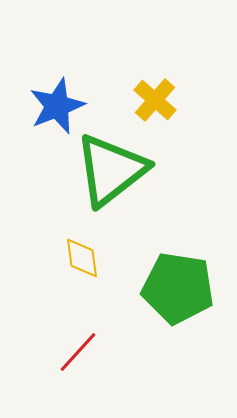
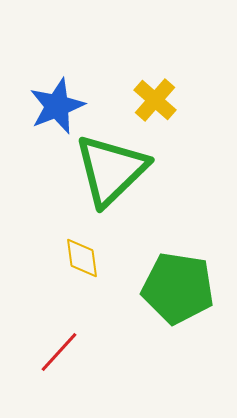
green triangle: rotated 6 degrees counterclockwise
red line: moved 19 px left
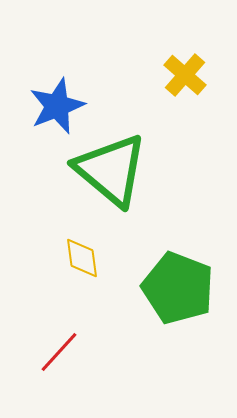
yellow cross: moved 30 px right, 25 px up
green triangle: rotated 36 degrees counterclockwise
green pentagon: rotated 12 degrees clockwise
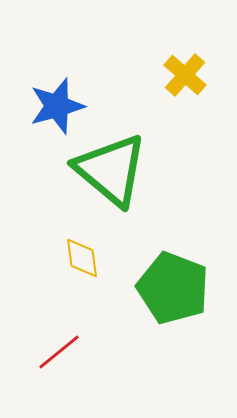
blue star: rotated 6 degrees clockwise
green pentagon: moved 5 px left
red line: rotated 9 degrees clockwise
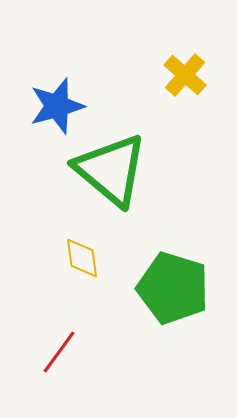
green pentagon: rotated 4 degrees counterclockwise
red line: rotated 15 degrees counterclockwise
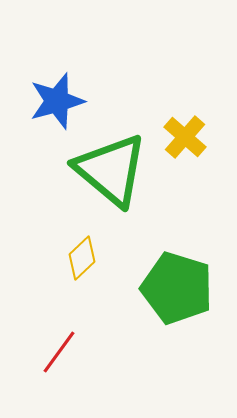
yellow cross: moved 62 px down
blue star: moved 5 px up
yellow diamond: rotated 54 degrees clockwise
green pentagon: moved 4 px right
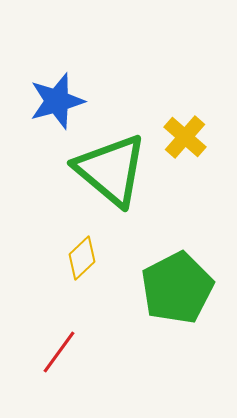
green pentagon: rotated 28 degrees clockwise
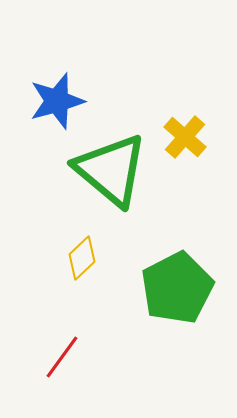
red line: moved 3 px right, 5 px down
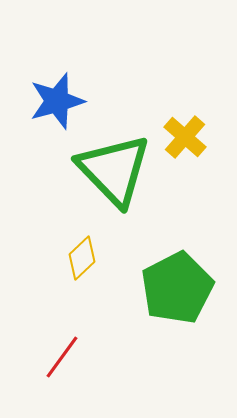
green triangle: moved 3 px right; rotated 6 degrees clockwise
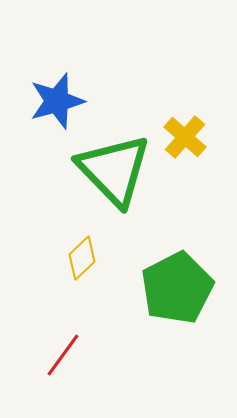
red line: moved 1 px right, 2 px up
